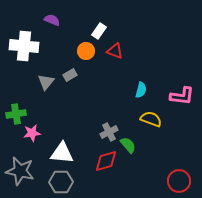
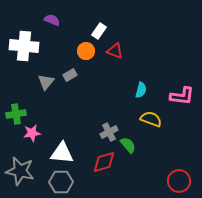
red diamond: moved 2 px left, 1 px down
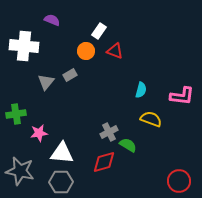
pink star: moved 7 px right
green semicircle: rotated 18 degrees counterclockwise
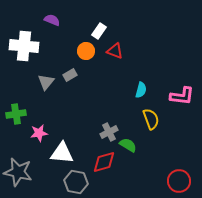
yellow semicircle: rotated 50 degrees clockwise
gray star: moved 2 px left, 1 px down
gray hexagon: moved 15 px right; rotated 10 degrees clockwise
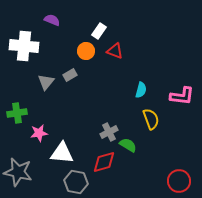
green cross: moved 1 px right, 1 px up
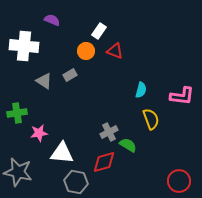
gray triangle: moved 2 px left, 1 px up; rotated 36 degrees counterclockwise
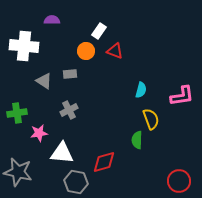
purple semicircle: rotated 21 degrees counterclockwise
gray rectangle: moved 1 px up; rotated 24 degrees clockwise
pink L-shape: rotated 15 degrees counterclockwise
gray cross: moved 40 px left, 22 px up
green semicircle: moved 9 px right, 5 px up; rotated 120 degrees counterclockwise
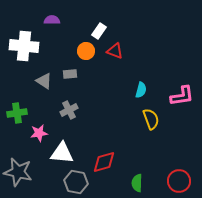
green semicircle: moved 43 px down
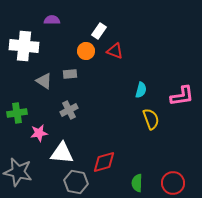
red circle: moved 6 px left, 2 px down
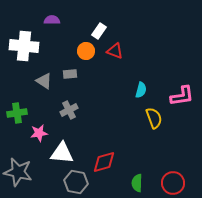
yellow semicircle: moved 3 px right, 1 px up
